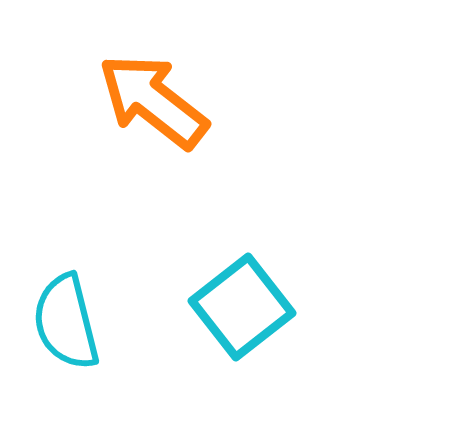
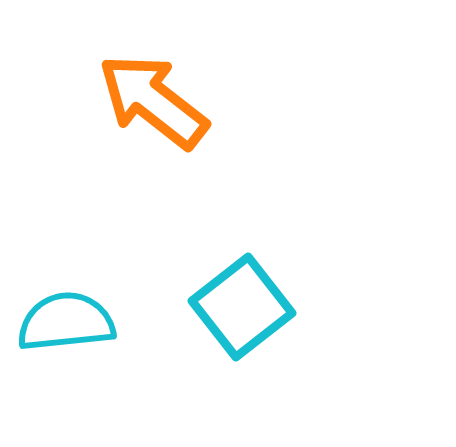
cyan semicircle: rotated 98 degrees clockwise
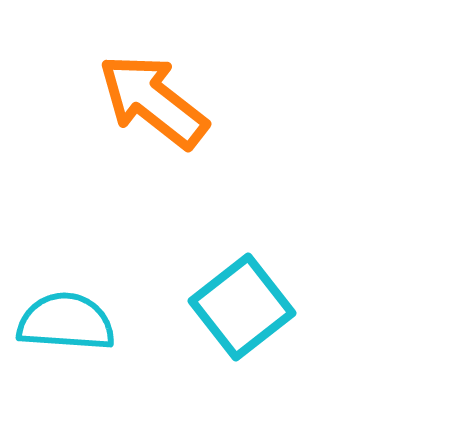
cyan semicircle: rotated 10 degrees clockwise
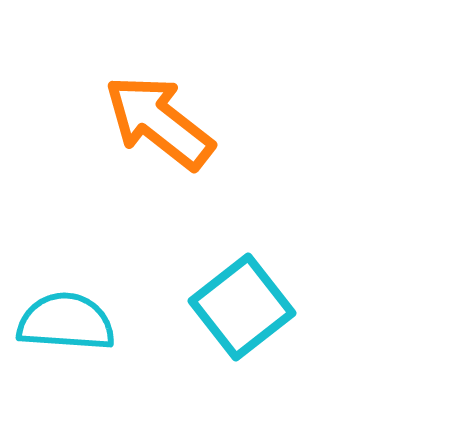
orange arrow: moved 6 px right, 21 px down
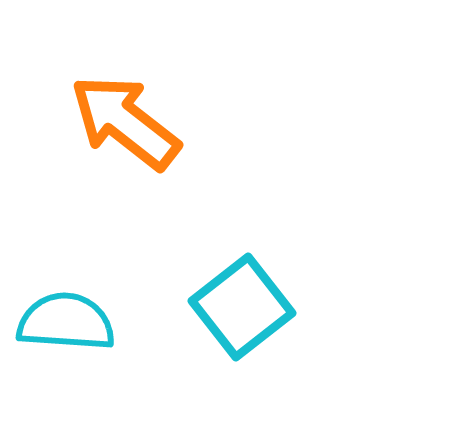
orange arrow: moved 34 px left
